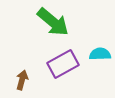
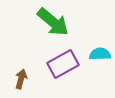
brown arrow: moved 1 px left, 1 px up
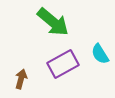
cyan semicircle: rotated 120 degrees counterclockwise
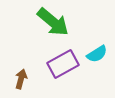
cyan semicircle: moved 3 px left; rotated 90 degrees counterclockwise
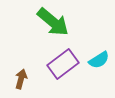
cyan semicircle: moved 2 px right, 6 px down
purple rectangle: rotated 8 degrees counterclockwise
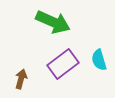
green arrow: rotated 16 degrees counterclockwise
cyan semicircle: rotated 105 degrees clockwise
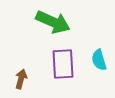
purple rectangle: rotated 56 degrees counterclockwise
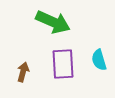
brown arrow: moved 2 px right, 7 px up
